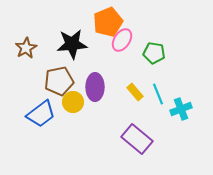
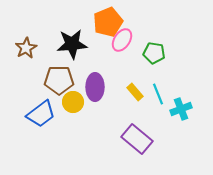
brown pentagon: moved 1 px up; rotated 12 degrees clockwise
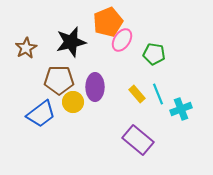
black star: moved 1 px left, 2 px up; rotated 8 degrees counterclockwise
green pentagon: moved 1 px down
yellow rectangle: moved 2 px right, 2 px down
purple rectangle: moved 1 px right, 1 px down
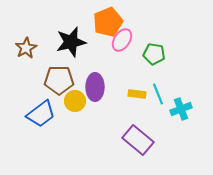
yellow rectangle: rotated 42 degrees counterclockwise
yellow circle: moved 2 px right, 1 px up
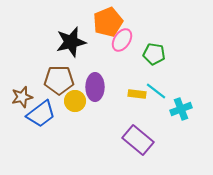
brown star: moved 4 px left, 49 px down; rotated 15 degrees clockwise
cyan line: moved 2 px left, 3 px up; rotated 30 degrees counterclockwise
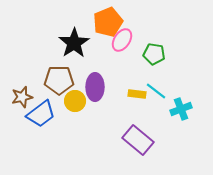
black star: moved 3 px right, 1 px down; rotated 20 degrees counterclockwise
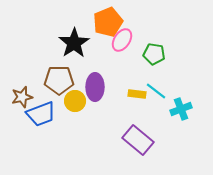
blue trapezoid: rotated 16 degrees clockwise
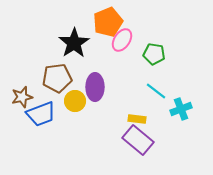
brown pentagon: moved 2 px left, 2 px up; rotated 8 degrees counterclockwise
yellow rectangle: moved 25 px down
